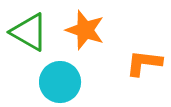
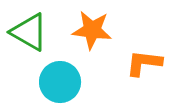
orange star: moved 7 px right; rotated 12 degrees counterclockwise
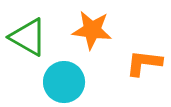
green triangle: moved 1 px left, 5 px down
cyan circle: moved 4 px right
